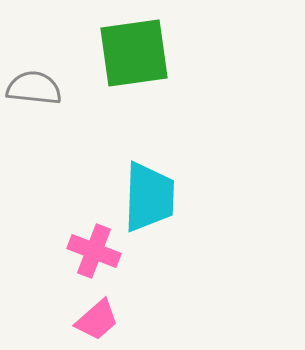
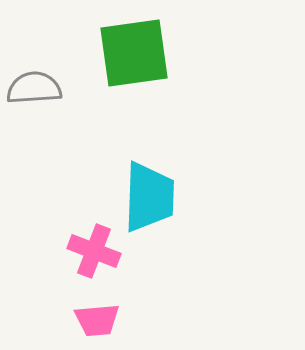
gray semicircle: rotated 10 degrees counterclockwise
pink trapezoid: rotated 36 degrees clockwise
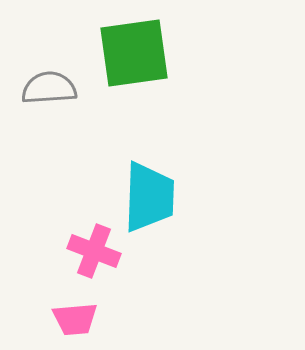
gray semicircle: moved 15 px right
pink trapezoid: moved 22 px left, 1 px up
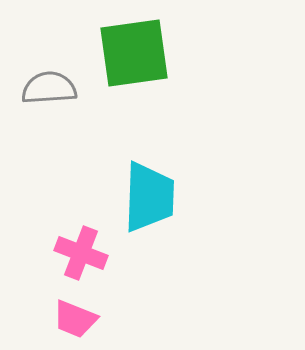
pink cross: moved 13 px left, 2 px down
pink trapezoid: rotated 27 degrees clockwise
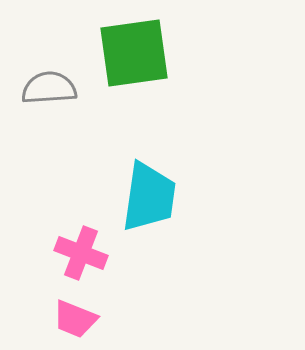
cyan trapezoid: rotated 6 degrees clockwise
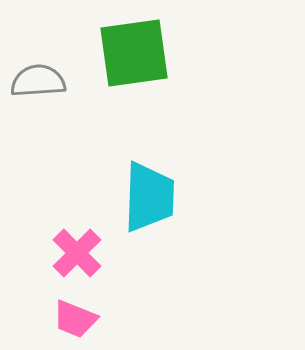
gray semicircle: moved 11 px left, 7 px up
cyan trapezoid: rotated 6 degrees counterclockwise
pink cross: moved 4 px left; rotated 24 degrees clockwise
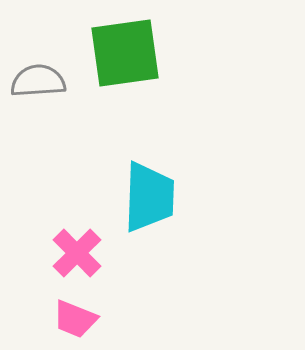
green square: moved 9 px left
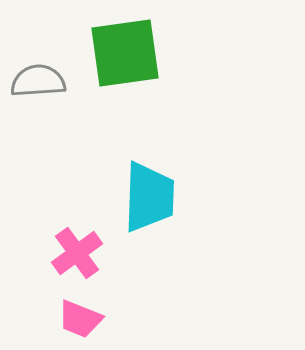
pink cross: rotated 9 degrees clockwise
pink trapezoid: moved 5 px right
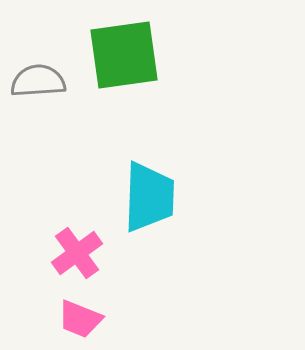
green square: moved 1 px left, 2 px down
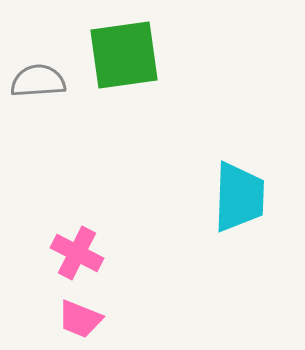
cyan trapezoid: moved 90 px right
pink cross: rotated 27 degrees counterclockwise
